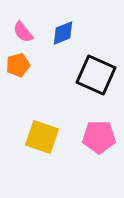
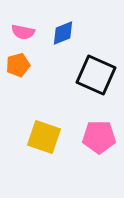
pink semicircle: rotated 40 degrees counterclockwise
yellow square: moved 2 px right
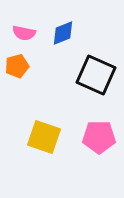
pink semicircle: moved 1 px right, 1 px down
orange pentagon: moved 1 px left, 1 px down
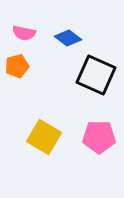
blue diamond: moved 5 px right, 5 px down; rotated 60 degrees clockwise
yellow square: rotated 12 degrees clockwise
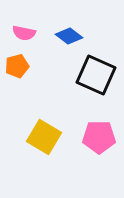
blue diamond: moved 1 px right, 2 px up
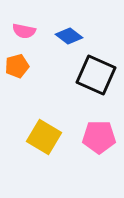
pink semicircle: moved 2 px up
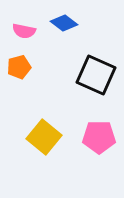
blue diamond: moved 5 px left, 13 px up
orange pentagon: moved 2 px right, 1 px down
yellow square: rotated 8 degrees clockwise
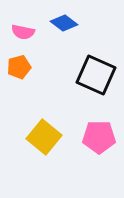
pink semicircle: moved 1 px left, 1 px down
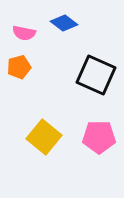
pink semicircle: moved 1 px right, 1 px down
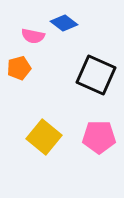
pink semicircle: moved 9 px right, 3 px down
orange pentagon: moved 1 px down
